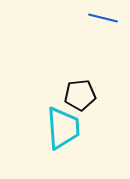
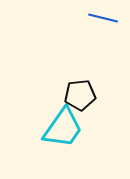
cyan trapezoid: rotated 39 degrees clockwise
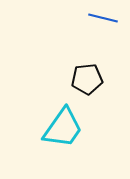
black pentagon: moved 7 px right, 16 px up
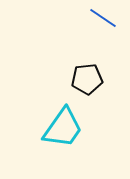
blue line: rotated 20 degrees clockwise
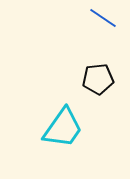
black pentagon: moved 11 px right
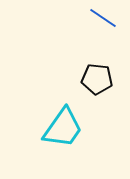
black pentagon: moved 1 px left; rotated 12 degrees clockwise
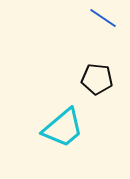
cyan trapezoid: rotated 15 degrees clockwise
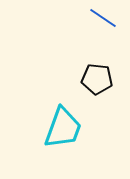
cyan trapezoid: rotated 30 degrees counterclockwise
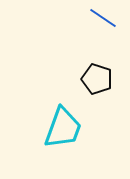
black pentagon: rotated 12 degrees clockwise
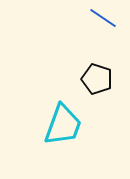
cyan trapezoid: moved 3 px up
